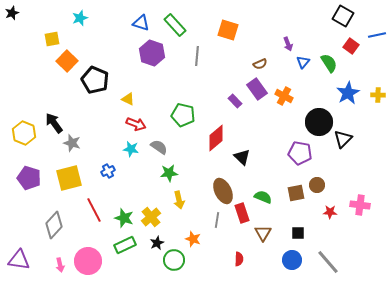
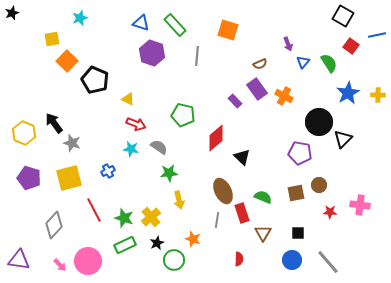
brown circle at (317, 185): moved 2 px right
pink arrow at (60, 265): rotated 32 degrees counterclockwise
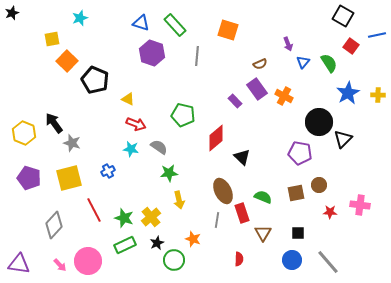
purple triangle at (19, 260): moved 4 px down
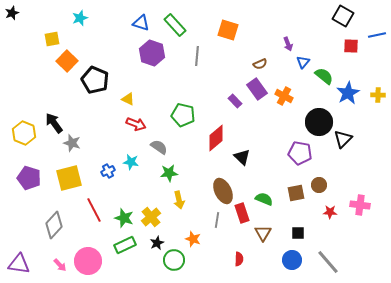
red square at (351, 46): rotated 35 degrees counterclockwise
green semicircle at (329, 63): moved 5 px left, 13 px down; rotated 18 degrees counterclockwise
cyan star at (131, 149): moved 13 px down
green semicircle at (263, 197): moved 1 px right, 2 px down
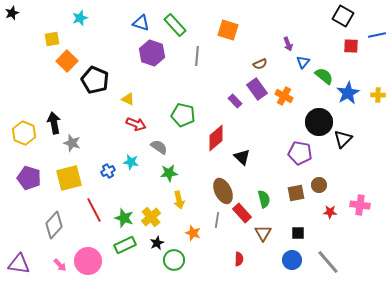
black arrow at (54, 123): rotated 25 degrees clockwise
green semicircle at (264, 199): rotated 54 degrees clockwise
red rectangle at (242, 213): rotated 24 degrees counterclockwise
orange star at (193, 239): moved 6 px up
